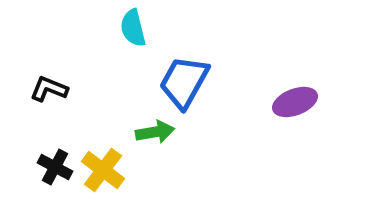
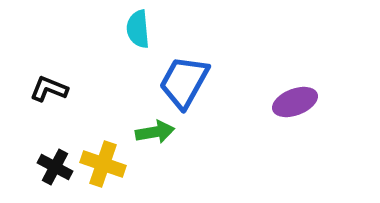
cyan semicircle: moved 5 px right, 1 px down; rotated 9 degrees clockwise
yellow cross: moved 6 px up; rotated 18 degrees counterclockwise
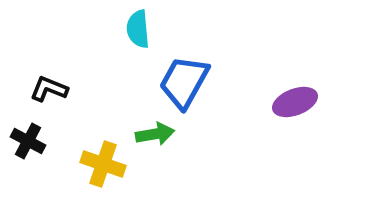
green arrow: moved 2 px down
black cross: moved 27 px left, 26 px up
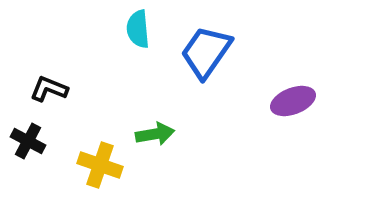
blue trapezoid: moved 22 px right, 30 px up; rotated 6 degrees clockwise
purple ellipse: moved 2 px left, 1 px up
yellow cross: moved 3 px left, 1 px down
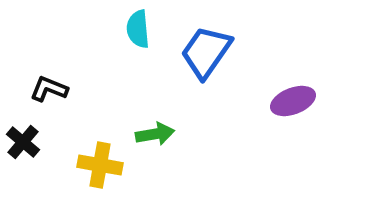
black cross: moved 5 px left, 1 px down; rotated 12 degrees clockwise
yellow cross: rotated 9 degrees counterclockwise
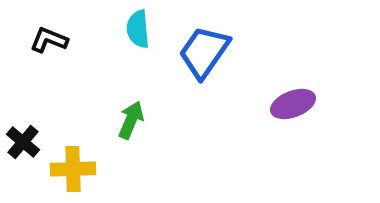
blue trapezoid: moved 2 px left
black L-shape: moved 49 px up
purple ellipse: moved 3 px down
green arrow: moved 24 px left, 14 px up; rotated 57 degrees counterclockwise
yellow cross: moved 27 px left, 4 px down; rotated 12 degrees counterclockwise
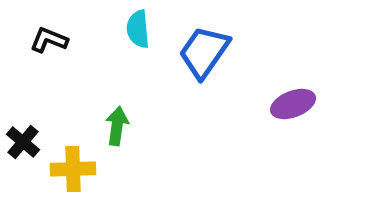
green arrow: moved 14 px left, 6 px down; rotated 15 degrees counterclockwise
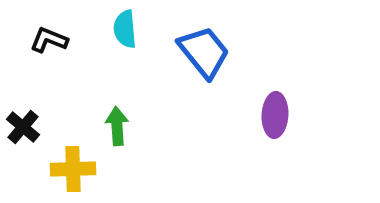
cyan semicircle: moved 13 px left
blue trapezoid: rotated 106 degrees clockwise
purple ellipse: moved 18 px left, 11 px down; rotated 66 degrees counterclockwise
green arrow: rotated 12 degrees counterclockwise
black cross: moved 15 px up
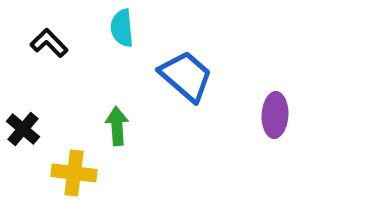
cyan semicircle: moved 3 px left, 1 px up
black L-shape: moved 3 px down; rotated 24 degrees clockwise
blue trapezoid: moved 18 px left, 24 px down; rotated 10 degrees counterclockwise
black cross: moved 2 px down
yellow cross: moved 1 px right, 4 px down; rotated 9 degrees clockwise
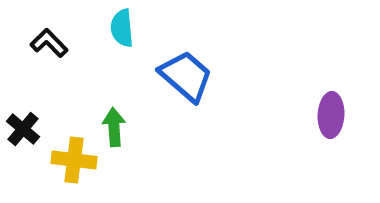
purple ellipse: moved 56 px right
green arrow: moved 3 px left, 1 px down
yellow cross: moved 13 px up
